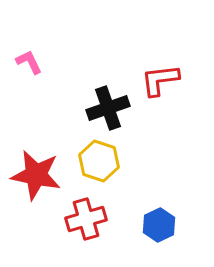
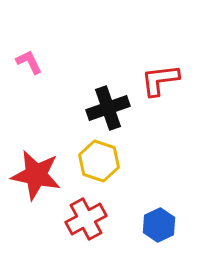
red cross: rotated 12 degrees counterclockwise
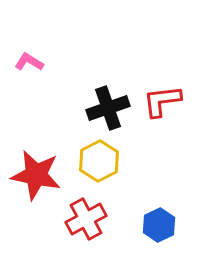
pink L-shape: rotated 32 degrees counterclockwise
red L-shape: moved 2 px right, 21 px down
yellow hexagon: rotated 15 degrees clockwise
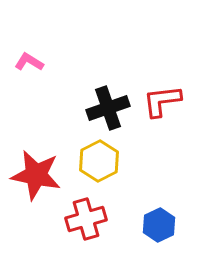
red cross: rotated 12 degrees clockwise
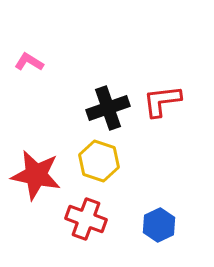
yellow hexagon: rotated 15 degrees counterclockwise
red cross: rotated 36 degrees clockwise
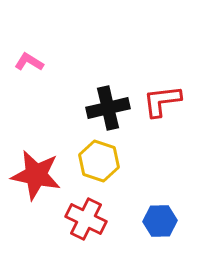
black cross: rotated 6 degrees clockwise
red cross: rotated 6 degrees clockwise
blue hexagon: moved 1 px right, 4 px up; rotated 24 degrees clockwise
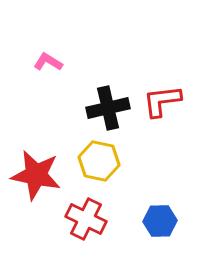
pink L-shape: moved 19 px right
yellow hexagon: rotated 6 degrees counterclockwise
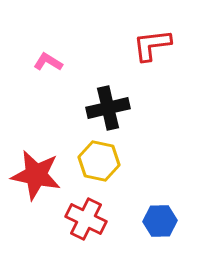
red L-shape: moved 10 px left, 56 px up
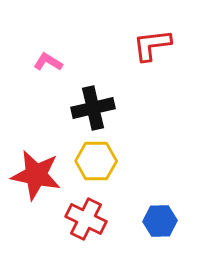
black cross: moved 15 px left
yellow hexagon: moved 3 px left; rotated 12 degrees counterclockwise
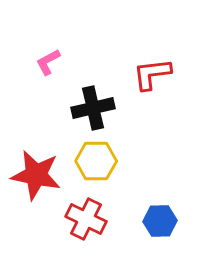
red L-shape: moved 29 px down
pink L-shape: rotated 60 degrees counterclockwise
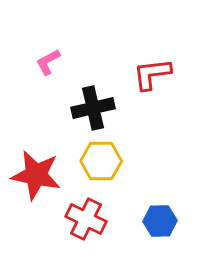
yellow hexagon: moved 5 px right
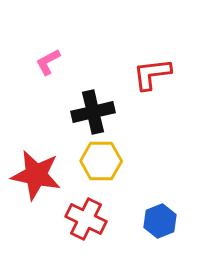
black cross: moved 4 px down
blue hexagon: rotated 20 degrees counterclockwise
